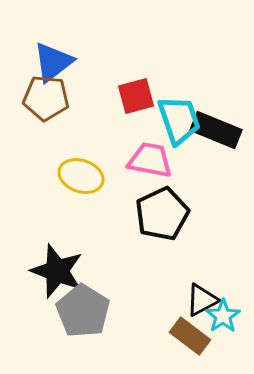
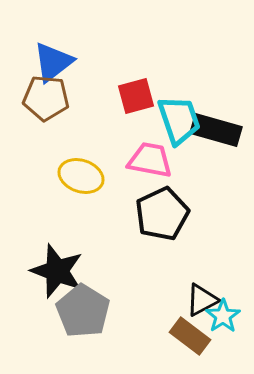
black rectangle: rotated 6 degrees counterclockwise
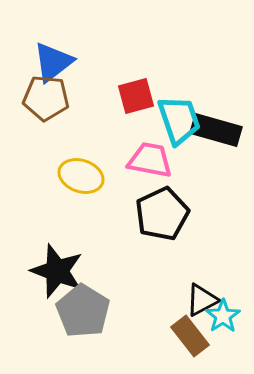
brown rectangle: rotated 15 degrees clockwise
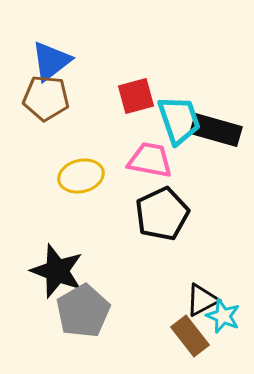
blue triangle: moved 2 px left, 1 px up
yellow ellipse: rotated 33 degrees counterclockwise
gray pentagon: rotated 10 degrees clockwise
cyan star: rotated 16 degrees counterclockwise
